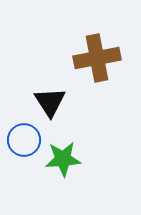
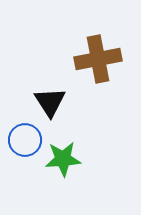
brown cross: moved 1 px right, 1 px down
blue circle: moved 1 px right
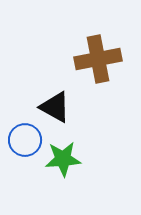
black triangle: moved 5 px right, 5 px down; rotated 28 degrees counterclockwise
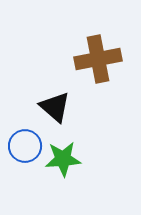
black triangle: rotated 12 degrees clockwise
blue circle: moved 6 px down
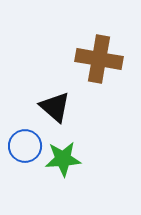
brown cross: moved 1 px right; rotated 21 degrees clockwise
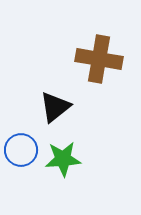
black triangle: rotated 40 degrees clockwise
blue circle: moved 4 px left, 4 px down
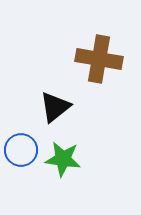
green star: rotated 12 degrees clockwise
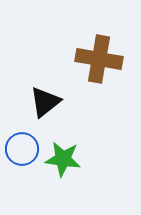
black triangle: moved 10 px left, 5 px up
blue circle: moved 1 px right, 1 px up
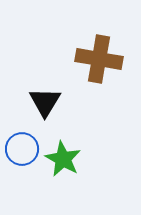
black triangle: rotated 20 degrees counterclockwise
green star: rotated 21 degrees clockwise
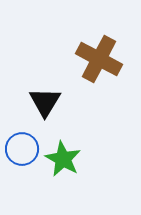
brown cross: rotated 18 degrees clockwise
